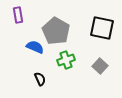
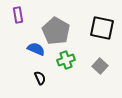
blue semicircle: moved 1 px right, 2 px down
black semicircle: moved 1 px up
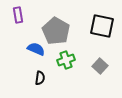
black square: moved 2 px up
black semicircle: rotated 32 degrees clockwise
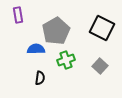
black square: moved 2 px down; rotated 15 degrees clockwise
gray pentagon: rotated 12 degrees clockwise
blue semicircle: rotated 24 degrees counterclockwise
